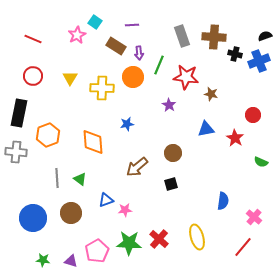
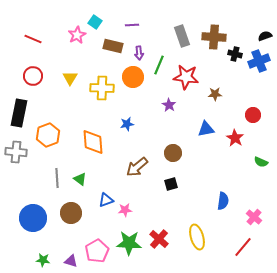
brown rectangle at (116, 46): moved 3 px left; rotated 18 degrees counterclockwise
brown star at (211, 94): moved 4 px right; rotated 16 degrees counterclockwise
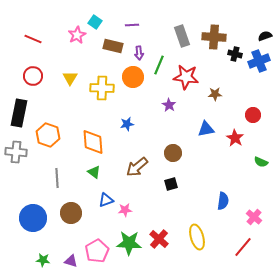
orange hexagon at (48, 135): rotated 20 degrees counterclockwise
green triangle at (80, 179): moved 14 px right, 7 px up
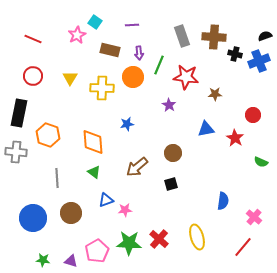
brown rectangle at (113, 46): moved 3 px left, 4 px down
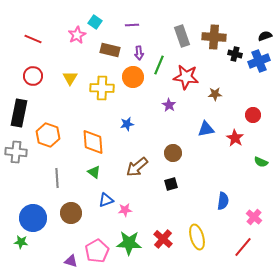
red cross at (159, 239): moved 4 px right
green star at (43, 260): moved 22 px left, 18 px up
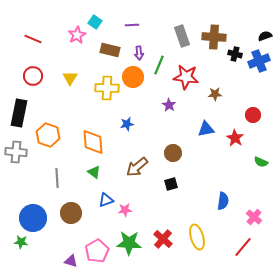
yellow cross at (102, 88): moved 5 px right
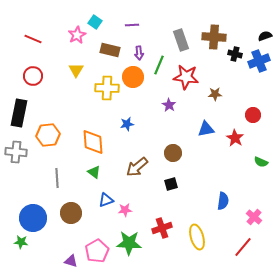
gray rectangle at (182, 36): moved 1 px left, 4 px down
yellow triangle at (70, 78): moved 6 px right, 8 px up
orange hexagon at (48, 135): rotated 25 degrees counterclockwise
red cross at (163, 239): moved 1 px left, 11 px up; rotated 30 degrees clockwise
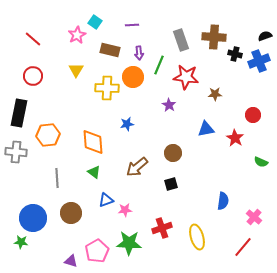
red line at (33, 39): rotated 18 degrees clockwise
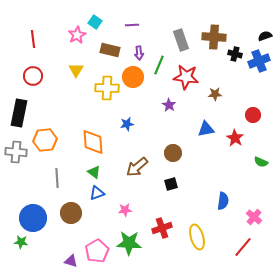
red line at (33, 39): rotated 42 degrees clockwise
orange hexagon at (48, 135): moved 3 px left, 5 px down
blue triangle at (106, 200): moved 9 px left, 7 px up
